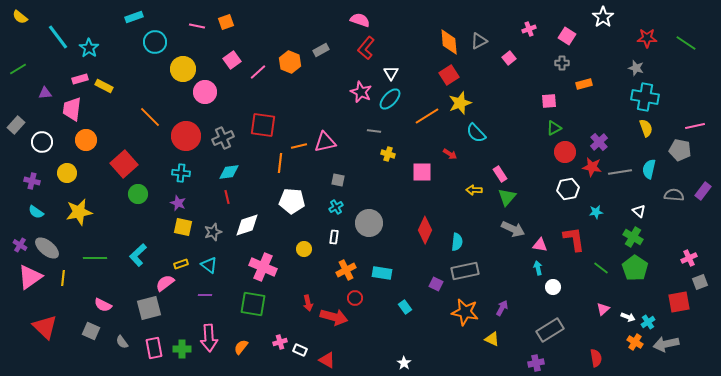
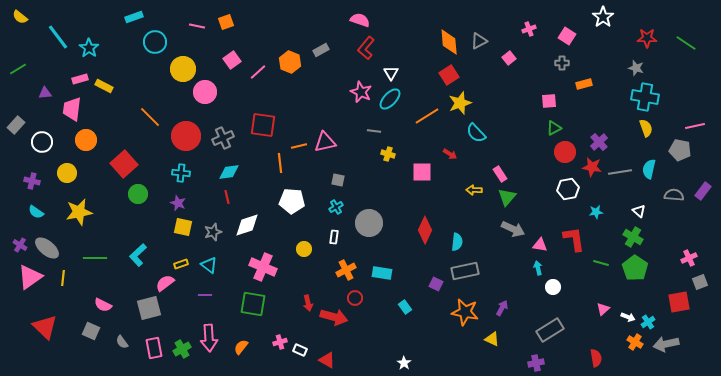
orange line at (280, 163): rotated 12 degrees counterclockwise
green line at (601, 268): moved 5 px up; rotated 21 degrees counterclockwise
green cross at (182, 349): rotated 30 degrees counterclockwise
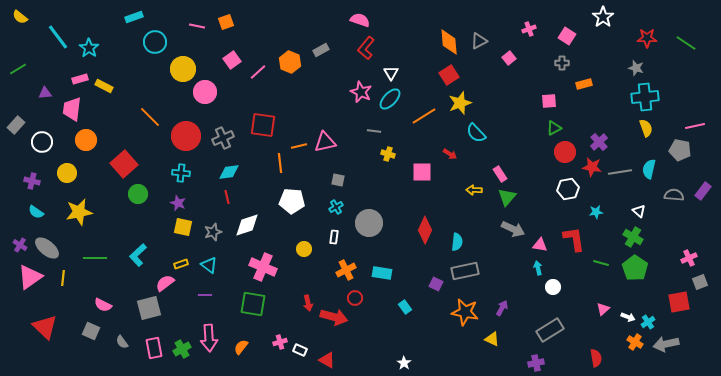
cyan cross at (645, 97): rotated 16 degrees counterclockwise
orange line at (427, 116): moved 3 px left
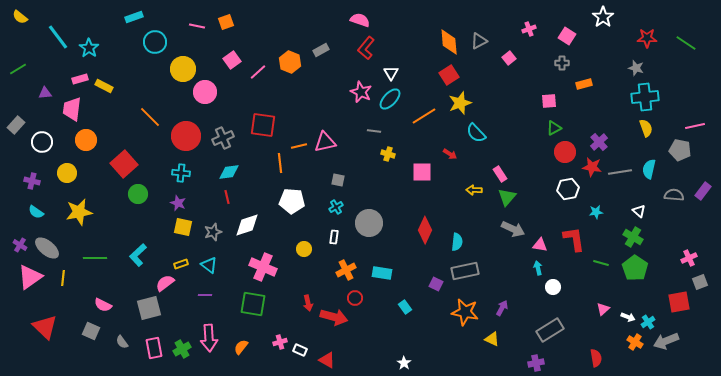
gray arrow at (666, 344): moved 3 px up; rotated 10 degrees counterclockwise
